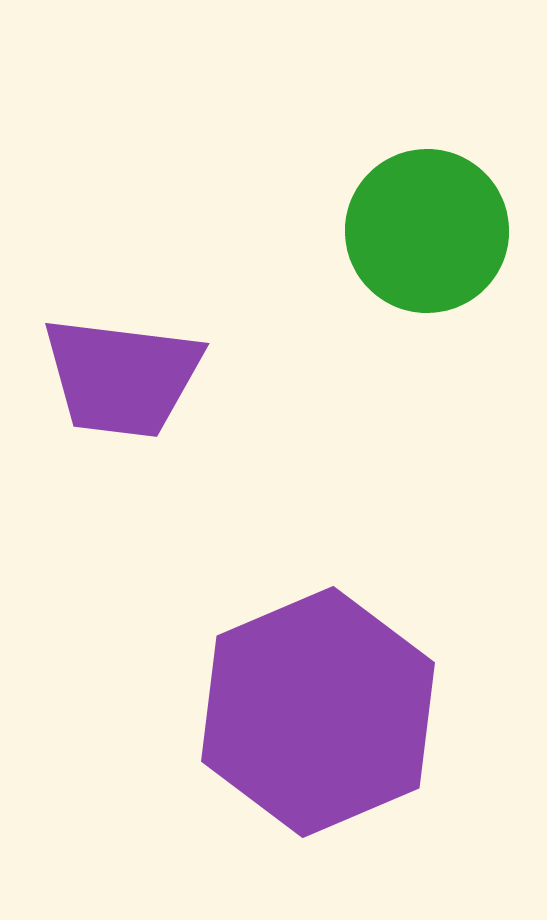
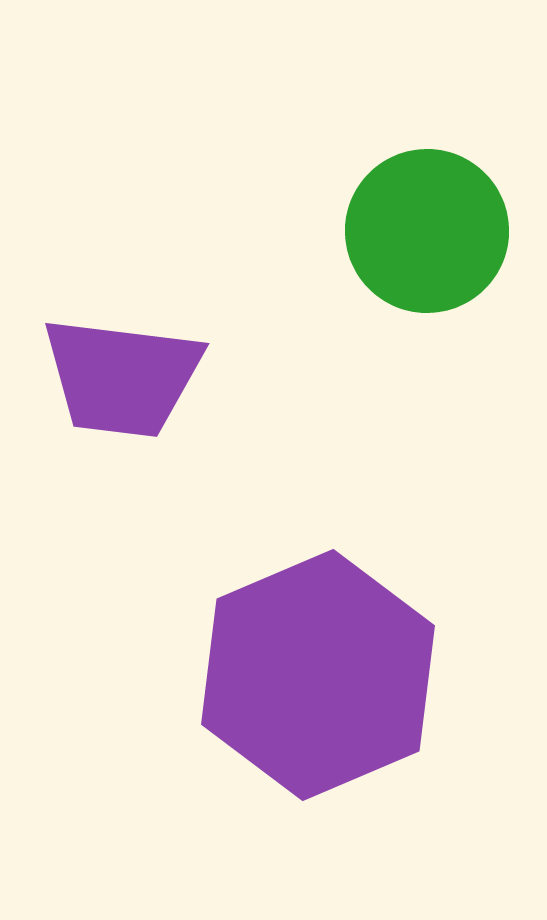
purple hexagon: moved 37 px up
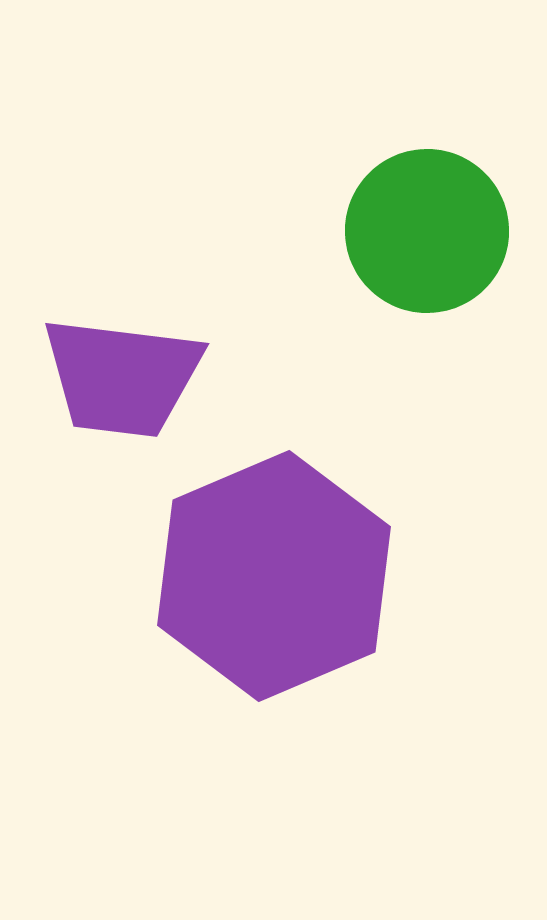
purple hexagon: moved 44 px left, 99 px up
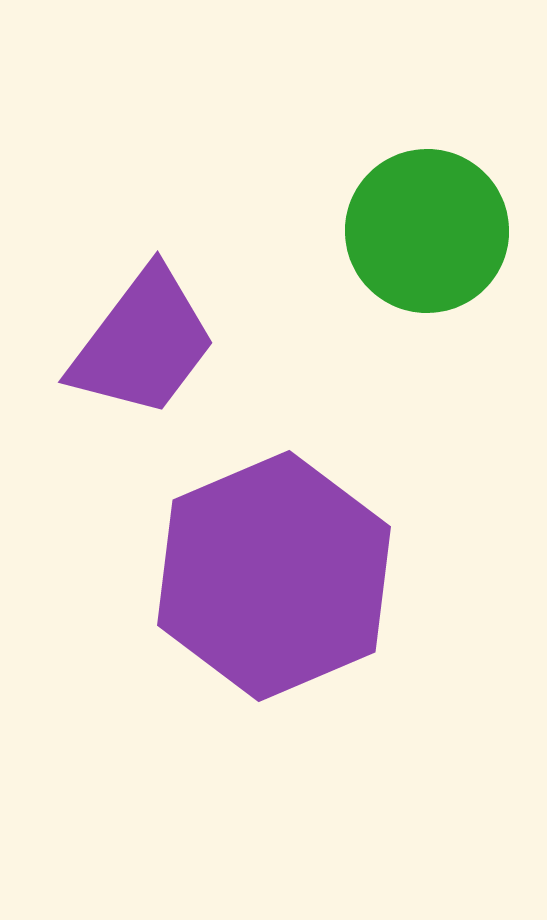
purple trapezoid: moved 21 px right, 34 px up; rotated 60 degrees counterclockwise
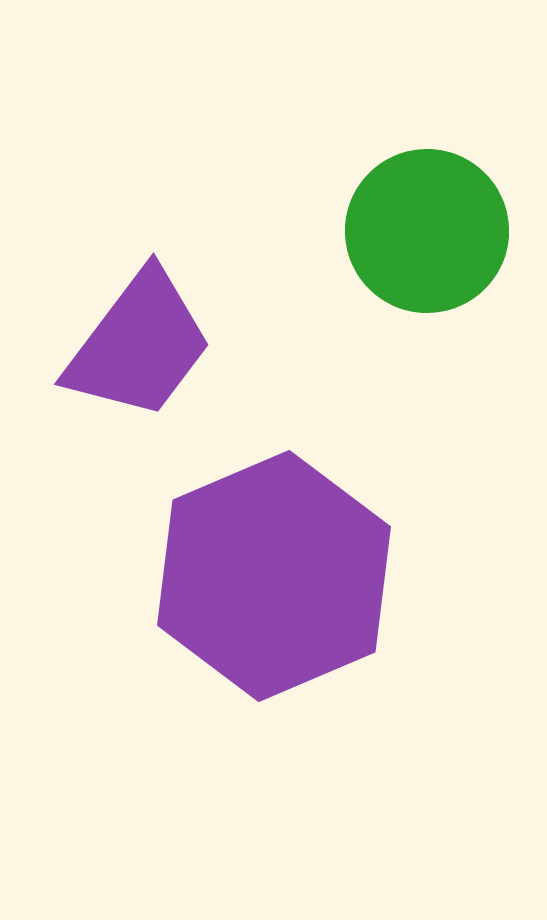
purple trapezoid: moved 4 px left, 2 px down
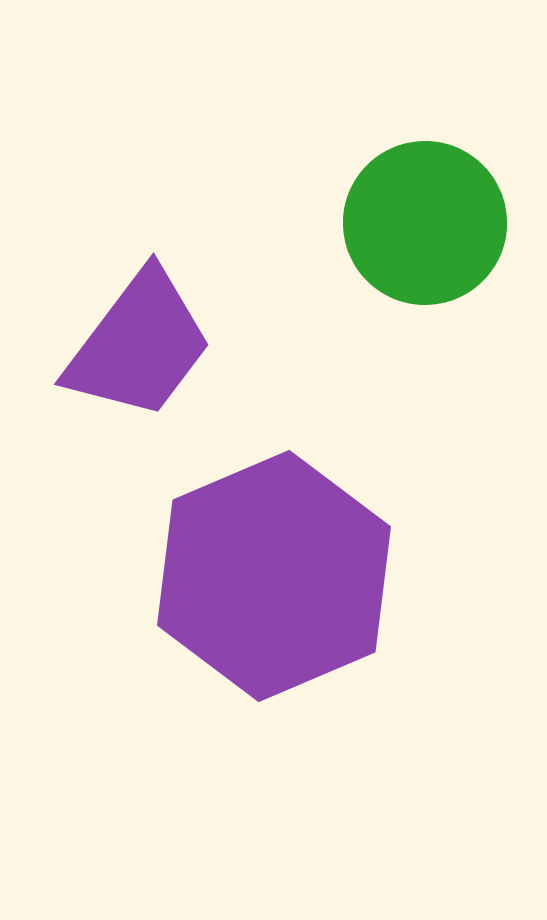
green circle: moved 2 px left, 8 px up
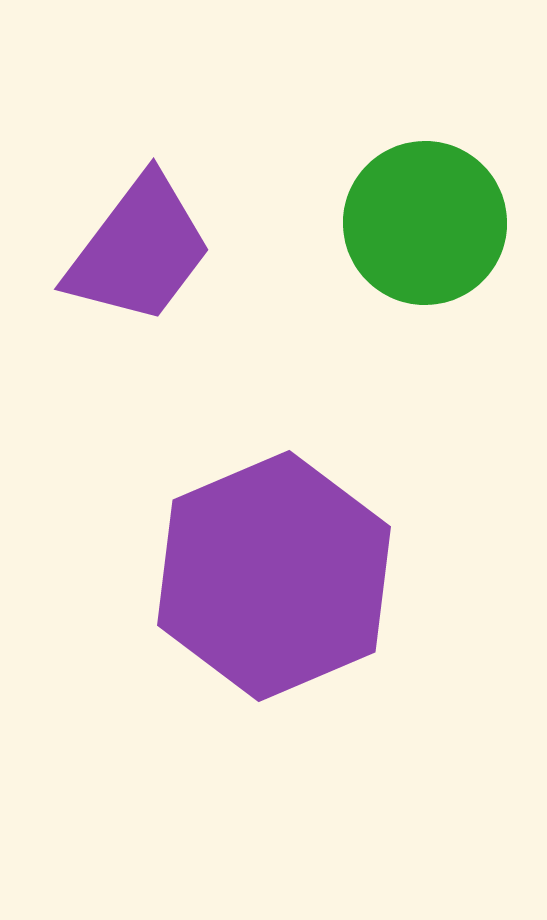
purple trapezoid: moved 95 px up
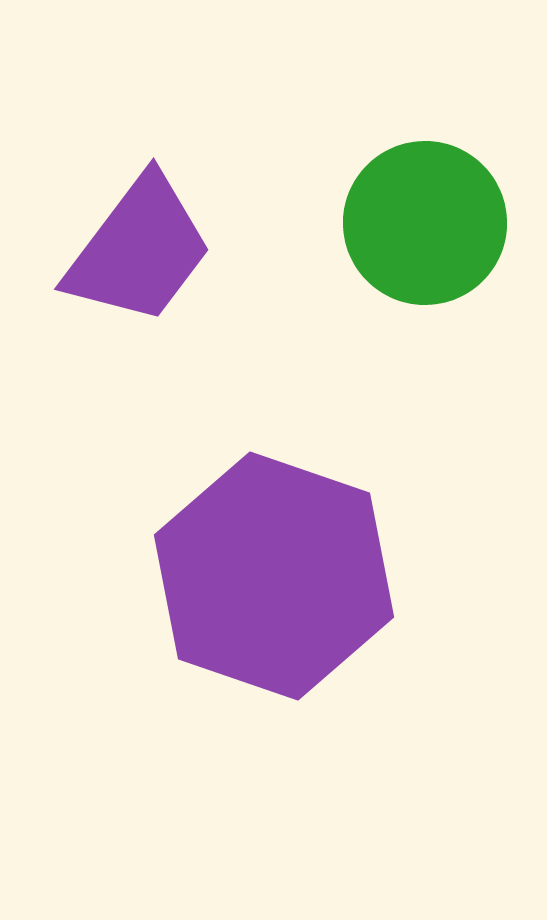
purple hexagon: rotated 18 degrees counterclockwise
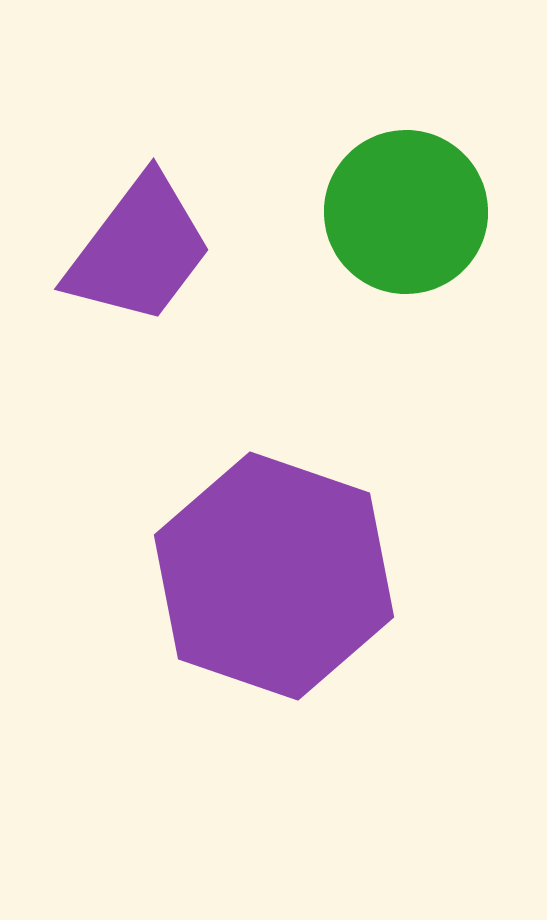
green circle: moved 19 px left, 11 px up
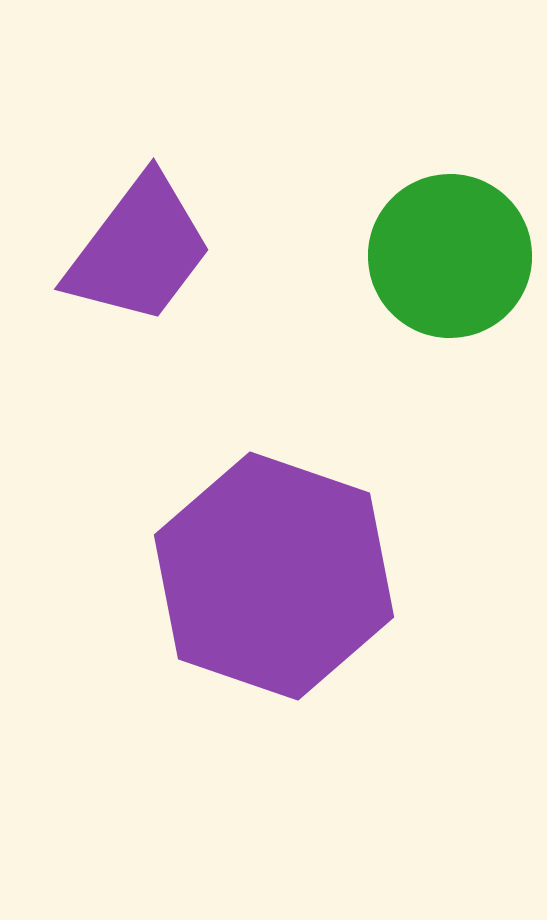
green circle: moved 44 px right, 44 px down
